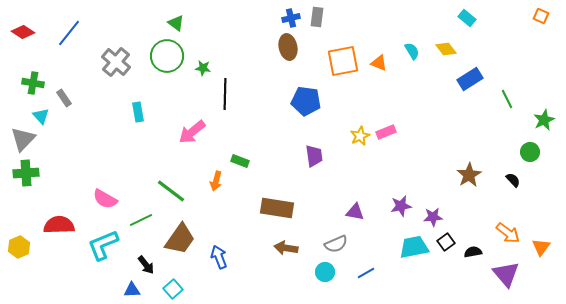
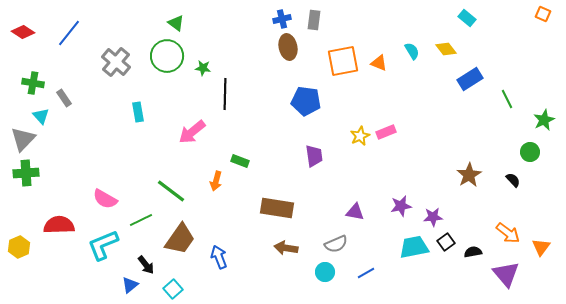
orange square at (541, 16): moved 2 px right, 2 px up
gray rectangle at (317, 17): moved 3 px left, 3 px down
blue cross at (291, 18): moved 9 px left, 1 px down
blue triangle at (132, 290): moved 2 px left, 5 px up; rotated 36 degrees counterclockwise
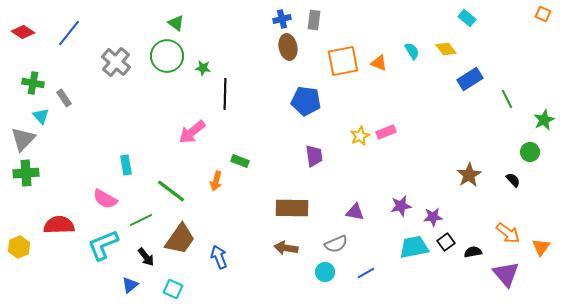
cyan rectangle at (138, 112): moved 12 px left, 53 px down
brown rectangle at (277, 208): moved 15 px right; rotated 8 degrees counterclockwise
black arrow at (146, 265): moved 8 px up
cyan square at (173, 289): rotated 24 degrees counterclockwise
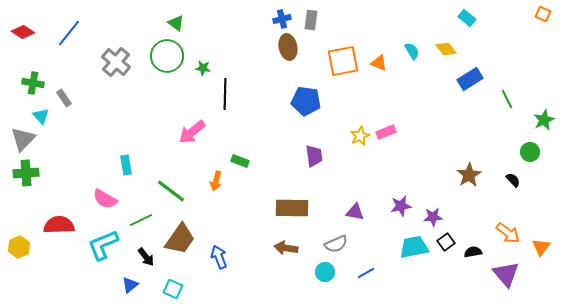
gray rectangle at (314, 20): moved 3 px left
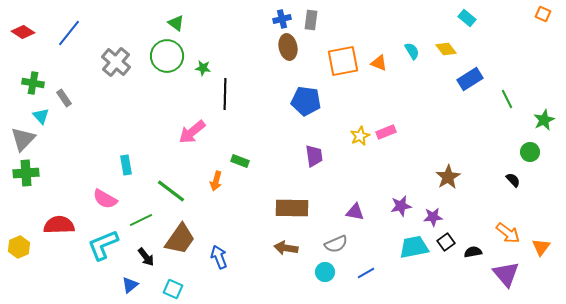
brown star at (469, 175): moved 21 px left, 2 px down
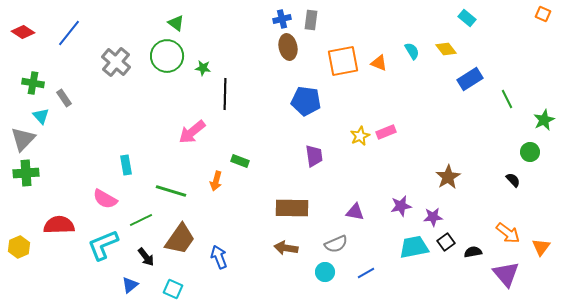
green line at (171, 191): rotated 20 degrees counterclockwise
